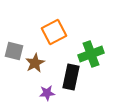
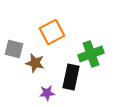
orange square: moved 2 px left
gray square: moved 2 px up
brown star: rotated 30 degrees counterclockwise
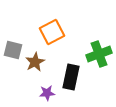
gray square: moved 1 px left, 1 px down
green cross: moved 8 px right
brown star: moved 1 px up; rotated 30 degrees clockwise
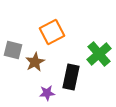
green cross: rotated 20 degrees counterclockwise
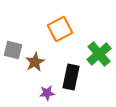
orange square: moved 8 px right, 3 px up
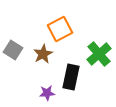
gray square: rotated 18 degrees clockwise
brown star: moved 8 px right, 8 px up
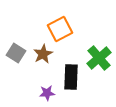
gray square: moved 3 px right, 3 px down
green cross: moved 4 px down
black rectangle: rotated 10 degrees counterclockwise
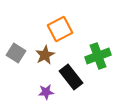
brown star: moved 2 px right, 1 px down
green cross: moved 1 px left, 2 px up; rotated 20 degrees clockwise
black rectangle: rotated 40 degrees counterclockwise
purple star: moved 1 px left, 1 px up
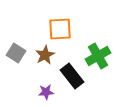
orange square: rotated 25 degrees clockwise
green cross: rotated 10 degrees counterclockwise
black rectangle: moved 1 px right, 1 px up
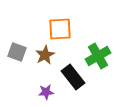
gray square: moved 1 px right, 1 px up; rotated 12 degrees counterclockwise
black rectangle: moved 1 px right, 1 px down
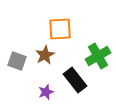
gray square: moved 9 px down
black rectangle: moved 2 px right, 3 px down
purple star: rotated 14 degrees counterclockwise
